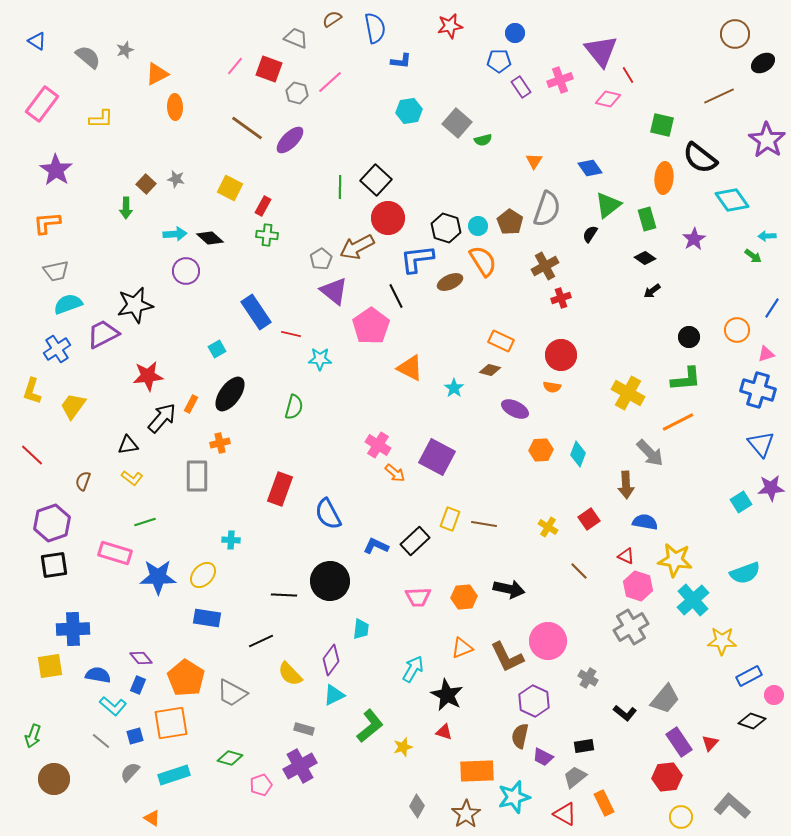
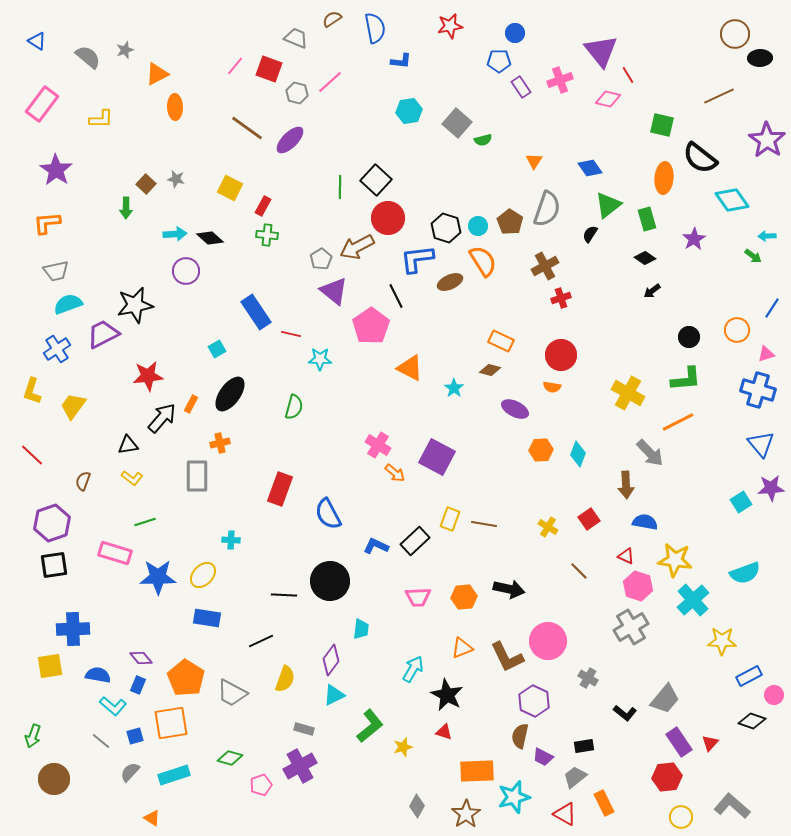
black ellipse at (763, 63): moved 3 px left, 5 px up; rotated 30 degrees clockwise
yellow semicircle at (290, 674): moved 5 px left, 5 px down; rotated 116 degrees counterclockwise
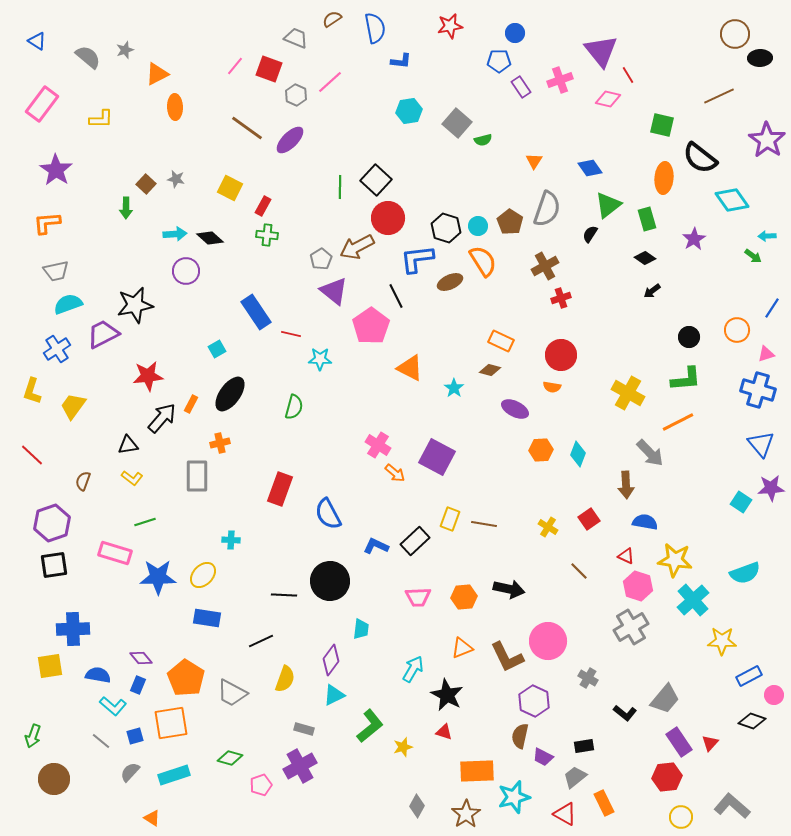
gray hexagon at (297, 93): moved 1 px left, 2 px down; rotated 10 degrees clockwise
cyan square at (741, 502): rotated 25 degrees counterclockwise
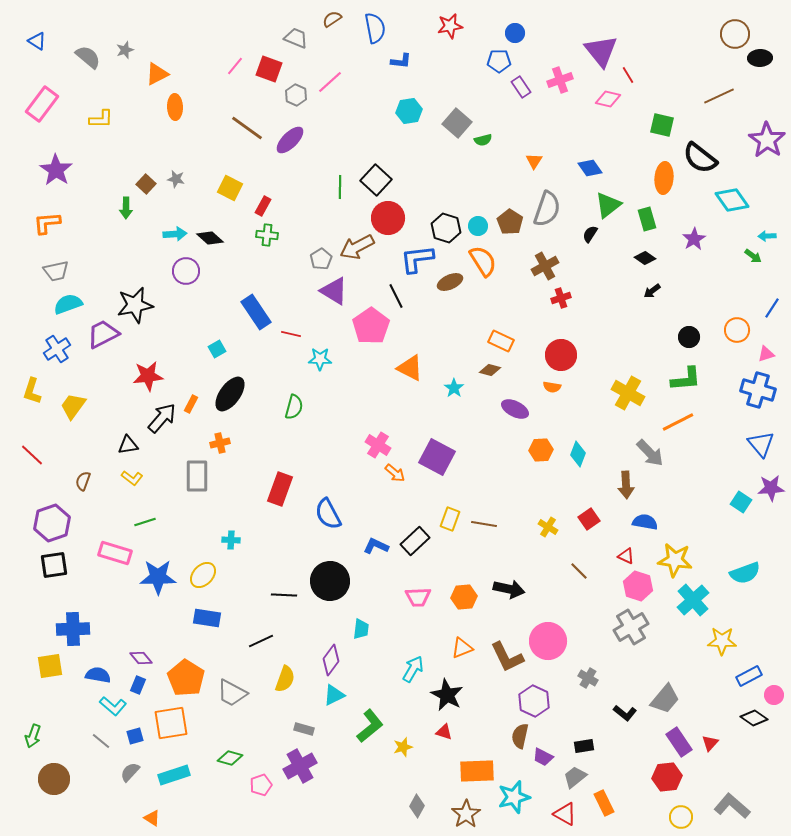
purple triangle at (334, 291): rotated 8 degrees counterclockwise
black diamond at (752, 721): moved 2 px right, 3 px up; rotated 16 degrees clockwise
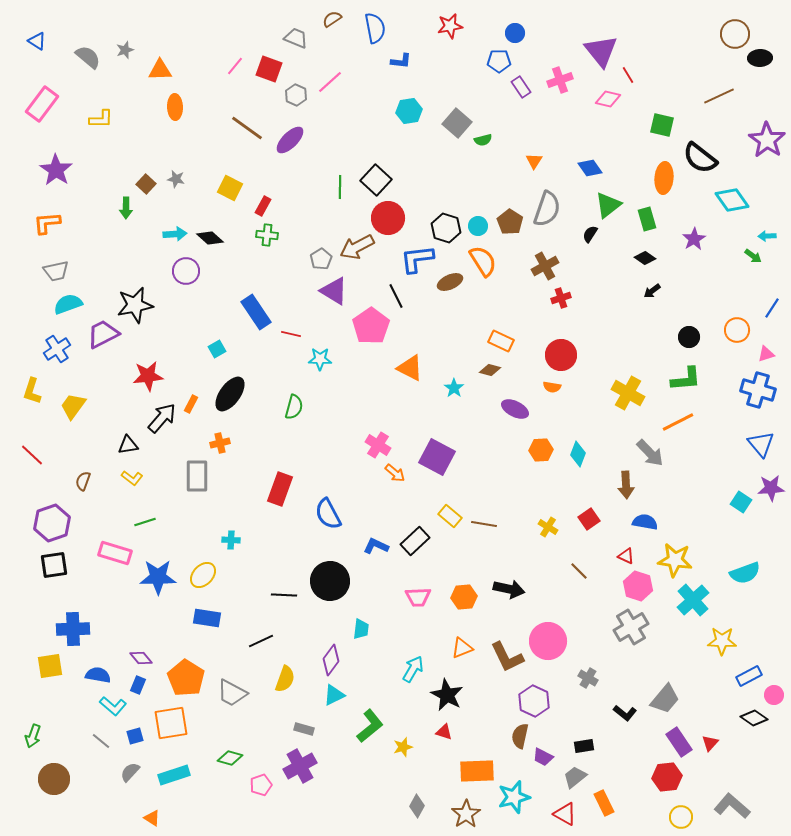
orange triangle at (157, 74): moved 3 px right, 4 px up; rotated 25 degrees clockwise
yellow rectangle at (450, 519): moved 3 px up; rotated 70 degrees counterclockwise
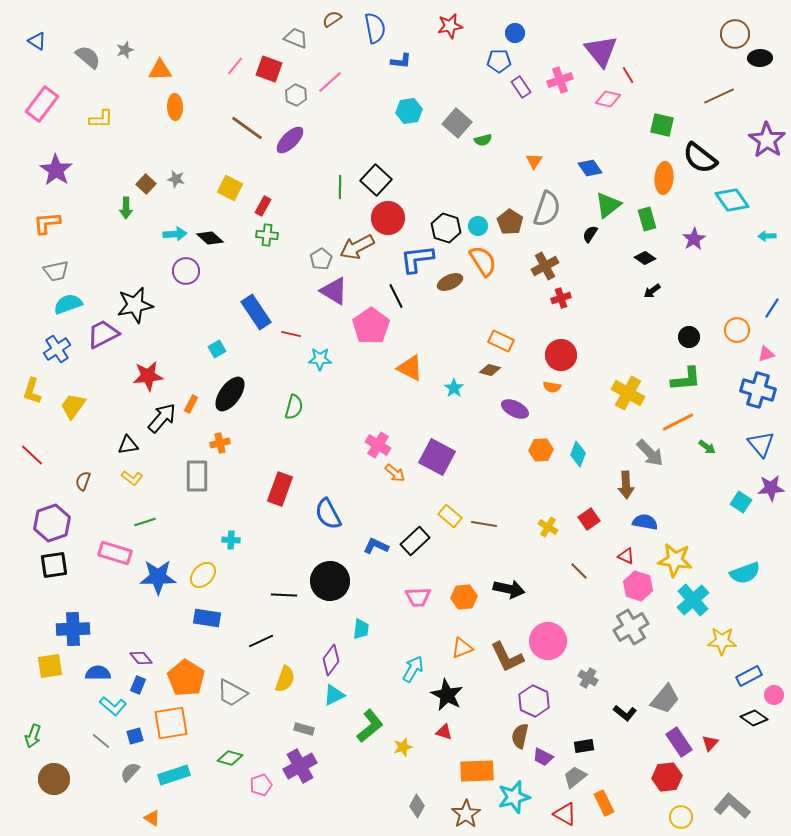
green arrow at (753, 256): moved 46 px left, 191 px down
blue semicircle at (98, 675): moved 2 px up; rotated 10 degrees counterclockwise
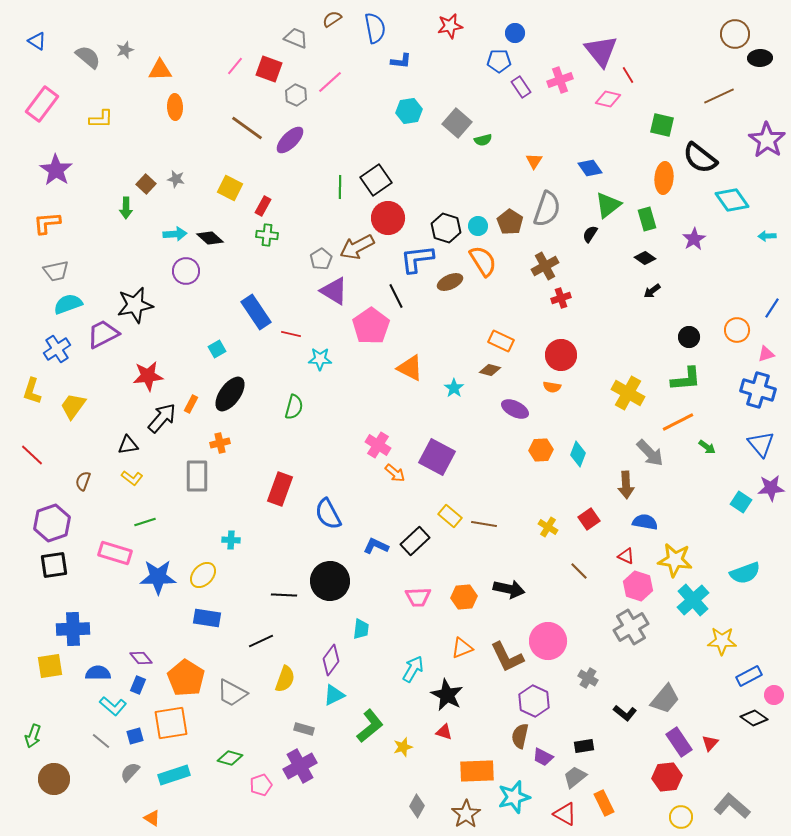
black square at (376, 180): rotated 12 degrees clockwise
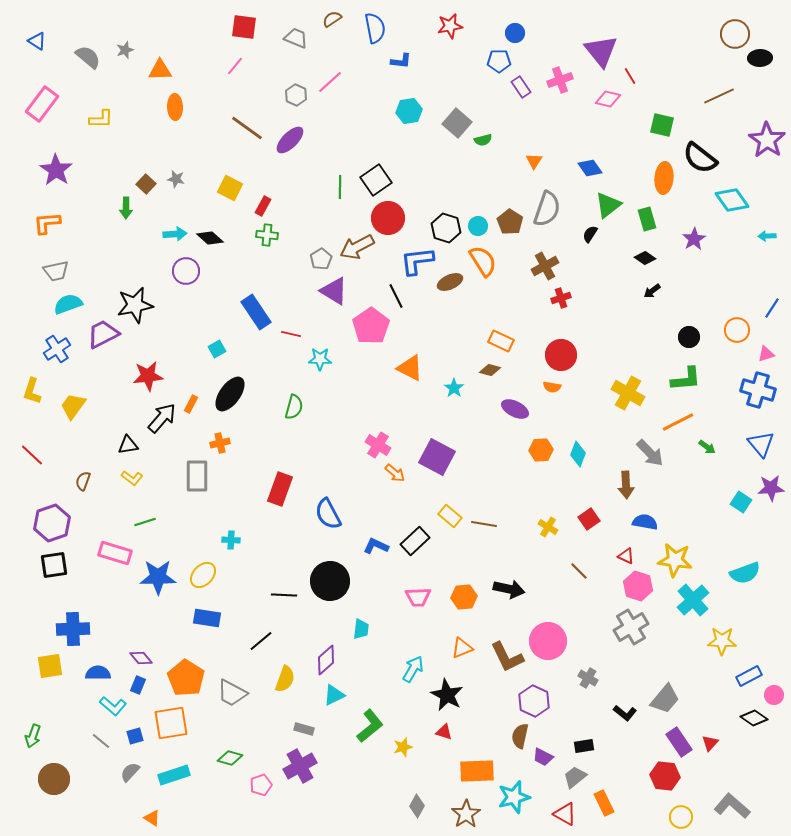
red square at (269, 69): moved 25 px left, 42 px up; rotated 12 degrees counterclockwise
red line at (628, 75): moved 2 px right, 1 px down
blue L-shape at (417, 259): moved 2 px down
black line at (261, 641): rotated 15 degrees counterclockwise
purple diamond at (331, 660): moved 5 px left; rotated 12 degrees clockwise
red hexagon at (667, 777): moved 2 px left, 1 px up; rotated 12 degrees clockwise
